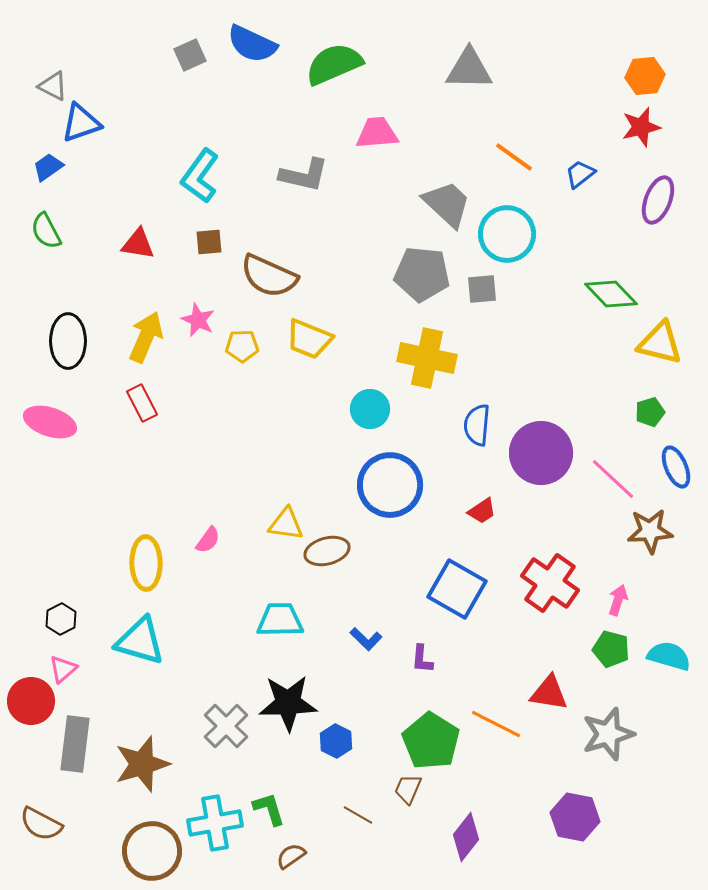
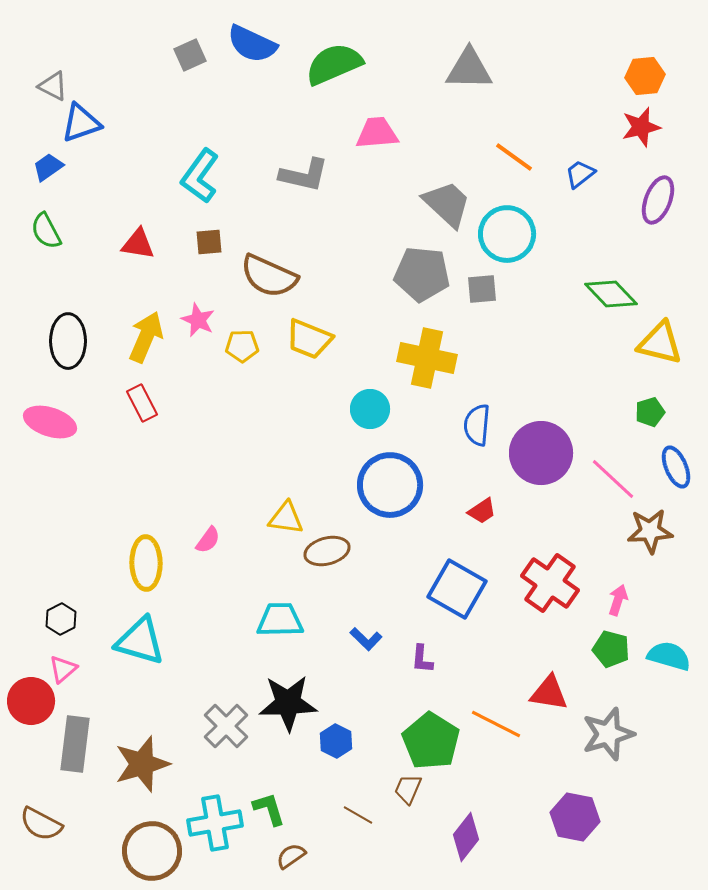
yellow triangle at (286, 524): moved 6 px up
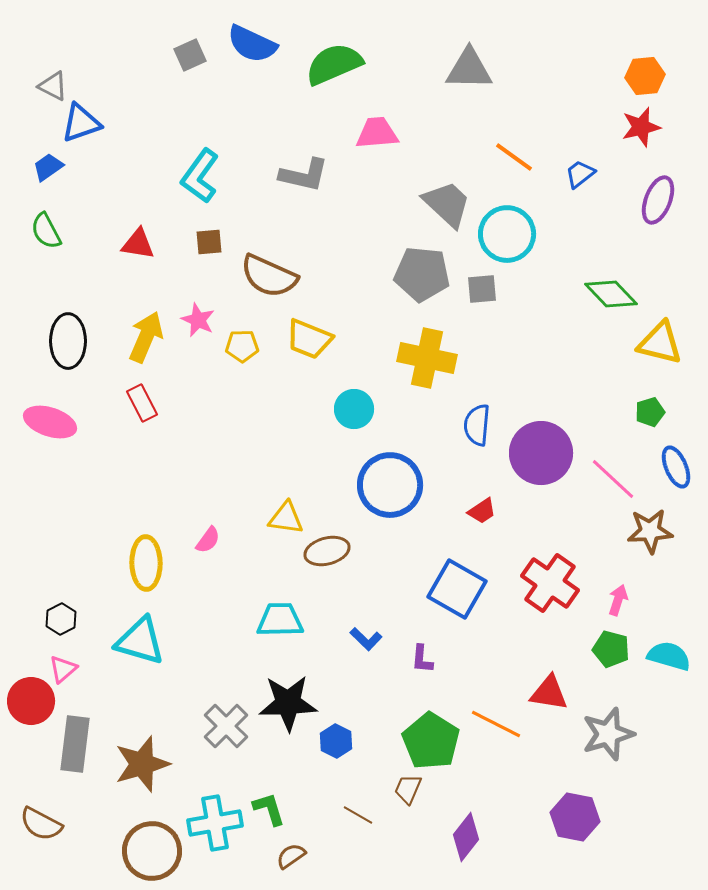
cyan circle at (370, 409): moved 16 px left
